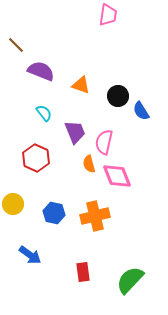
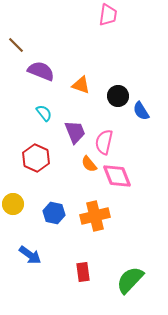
orange semicircle: rotated 24 degrees counterclockwise
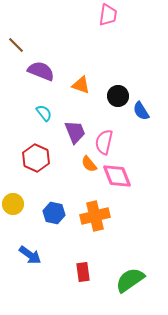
green semicircle: rotated 12 degrees clockwise
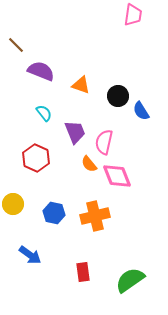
pink trapezoid: moved 25 px right
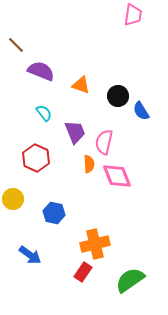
orange semicircle: rotated 144 degrees counterclockwise
yellow circle: moved 5 px up
orange cross: moved 28 px down
red rectangle: rotated 42 degrees clockwise
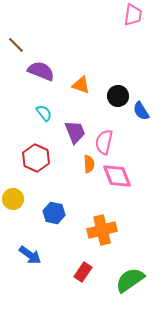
orange cross: moved 7 px right, 14 px up
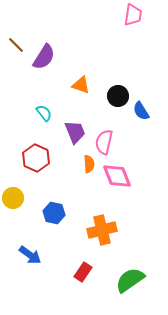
purple semicircle: moved 3 px right, 14 px up; rotated 100 degrees clockwise
yellow circle: moved 1 px up
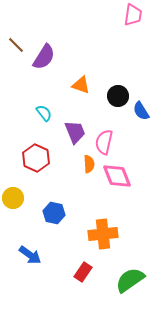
orange cross: moved 1 px right, 4 px down; rotated 8 degrees clockwise
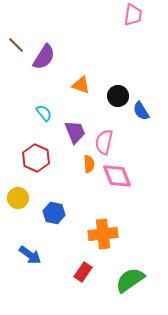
yellow circle: moved 5 px right
